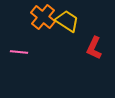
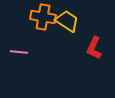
orange cross: rotated 30 degrees counterclockwise
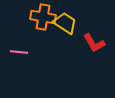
yellow trapezoid: moved 2 px left, 2 px down
red L-shape: moved 5 px up; rotated 55 degrees counterclockwise
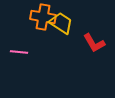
yellow trapezoid: moved 4 px left
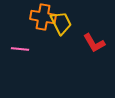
yellow trapezoid: rotated 30 degrees clockwise
pink line: moved 1 px right, 3 px up
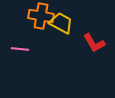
orange cross: moved 2 px left, 1 px up
yellow trapezoid: rotated 35 degrees counterclockwise
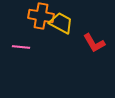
pink line: moved 1 px right, 2 px up
